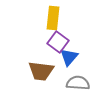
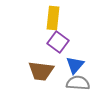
blue triangle: moved 6 px right, 8 px down
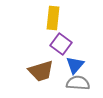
purple square: moved 3 px right, 2 px down
brown trapezoid: rotated 24 degrees counterclockwise
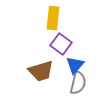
gray semicircle: rotated 100 degrees clockwise
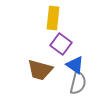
blue triangle: rotated 36 degrees counterclockwise
brown trapezoid: moved 1 px left, 1 px up; rotated 32 degrees clockwise
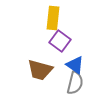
purple square: moved 1 px left, 3 px up
gray semicircle: moved 3 px left
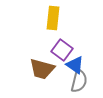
purple square: moved 2 px right, 9 px down
brown trapezoid: moved 2 px right, 1 px up
gray semicircle: moved 4 px right, 2 px up
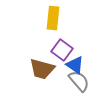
gray semicircle: rotated 55 degrees counterclockwise
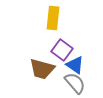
gray semicircle: moved 4 px left, 2 px down
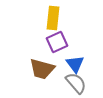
purple square: moved 5 px left, 8 px up; rotated 30 degrees clockwise
blue triangle: moved 1 px up; rotated 18 degrees clockwise
gray semicircle: moved 1 px right
